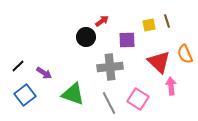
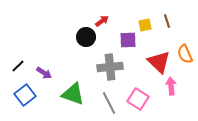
yellow square: moved 4 px left
purple square: moved 1 px right
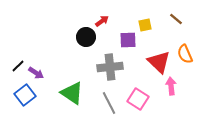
brown line: moved 9 px right, 2 px up; rotated 32 degrees counterclockwise
purple arrow: moved 8 px left
green triangle: moved 1 px left, 1 px up; rotated 15 degrees clockwise
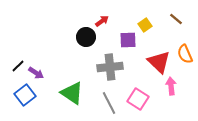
yellow square: rotated 24 degrees counterclockwise
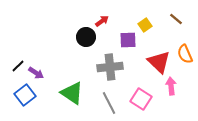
pink square: moved 3 px right
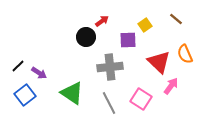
purple arrow: moved 3 px right
pink arrow: rotated 42 degrees clockwise
